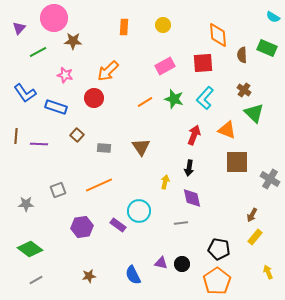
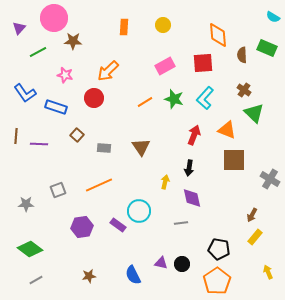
brown square at (237, 162): moved 3 px left, 2 px up
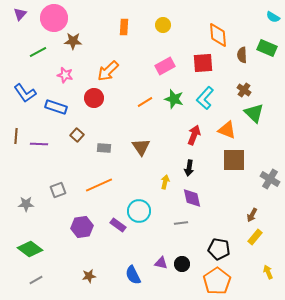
purple triangle at (19, 28): moved 1 px right, 14 px up
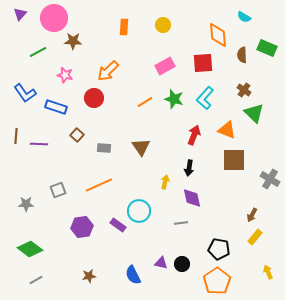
cyan semicircle at (273, 17): moved 29 px left
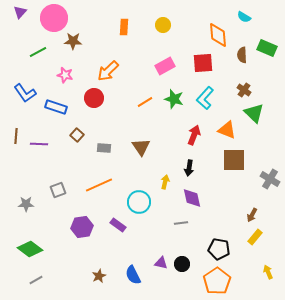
purple triangle at (20, 14): moved 2 px up
cyan circle at (139, 211): moved 9 px up
brown star at (89, 276): moved 10 px right; rotated 16 degrees counterclockwise
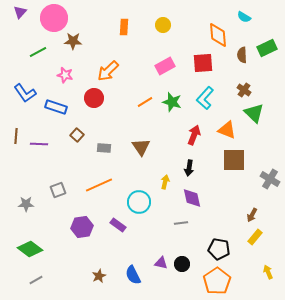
green rectangle at (267, 48): rotated 48 degrees counterclockwise
green star at (174, 99): moved 2 px left, 3 px down
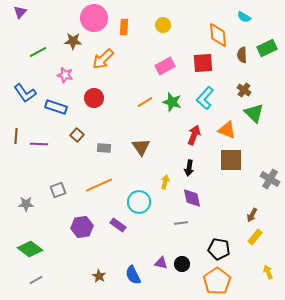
pink circle at (54, 18): moved 40 px right
orange arrow at (108, 71): moved 5 px left, 12 px up
brown square at (234, 160): moved 3 px left
brown star at (99, 276): rotated 16 degrees counterclockwise
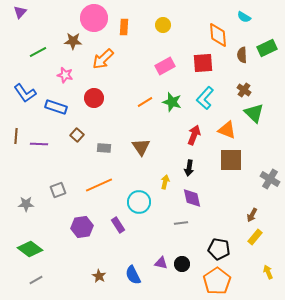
purple rectangle at (118, 225): rotated 21 degrees clockwise
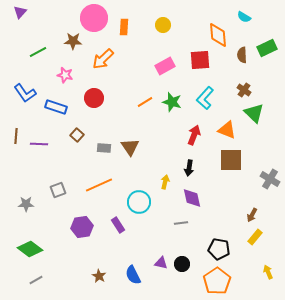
red square at (203, 63): moved 3 px left, 3 px up
brown triangle at (141, 147): moved 11 px left
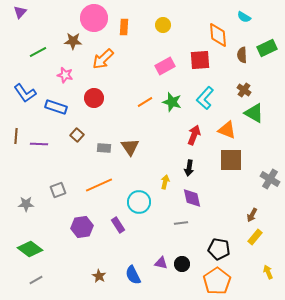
green triangle at (254, 113): rotated 15 degrees counterclockwise
